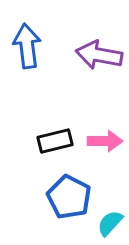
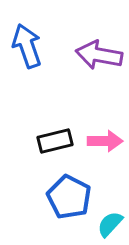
blue arrow: rotated 12 degrees counterclockwise
cyan semicircle: moved 1 px down
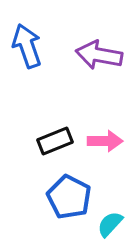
black rectangle: rotated 8 degrees counterclockwise
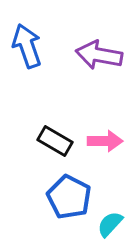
black rectangle: rotated 52 degrees clockwise
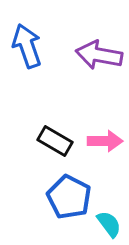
cyan semicircle: moved 1 px left; rotated 100 degrees clockwise
